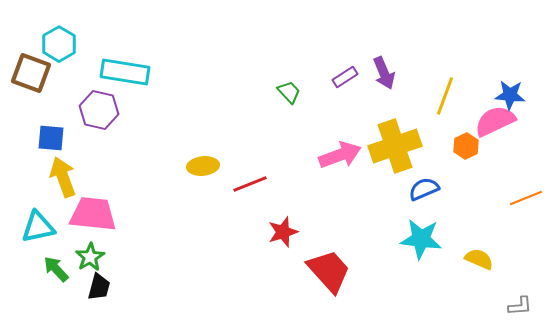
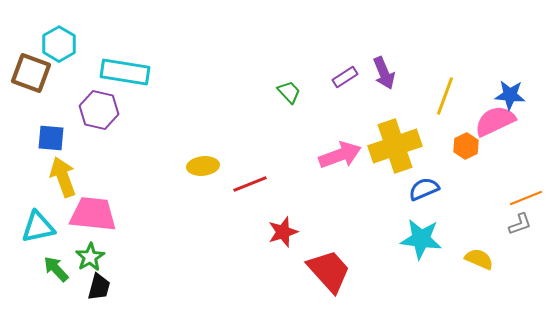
gray L-shape: moved 82 px up; rotated 15 degrees counterclockwise
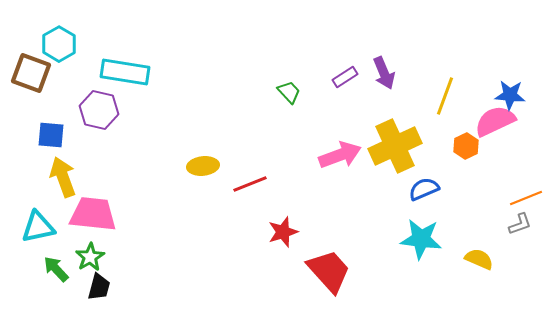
blue square: moved 3 px up
yellow cross: rotated 6 degrees counterclockwise
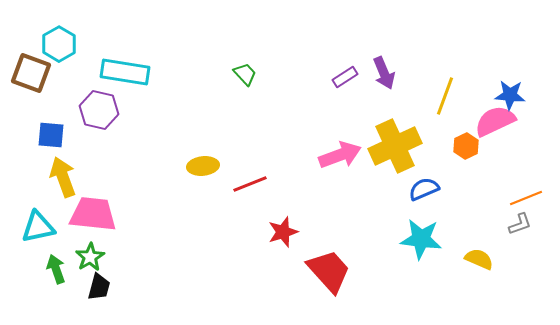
green trapezoid: moved 44 px left, 18 px up
green arrow: rotated 24 degrees clockwise
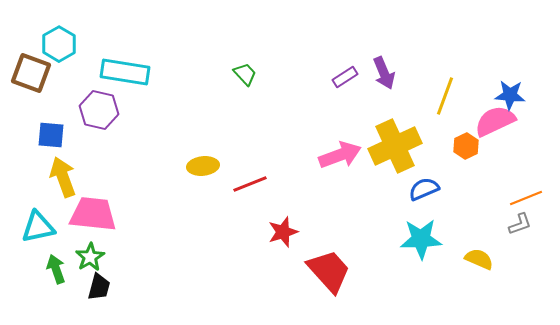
cyan star: rotated 9 degrees counterclockwise
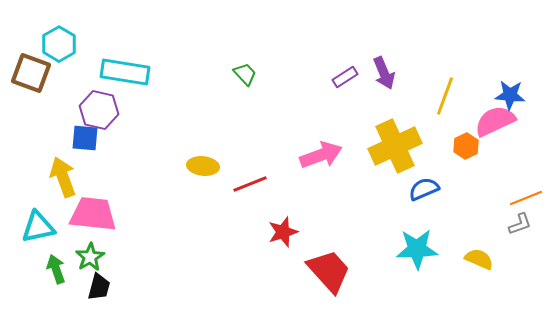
blue square: moved 34 px right, 3 px down
pink arrow: moved 19 px left
yellow ellipse: rotated 12 degrees clockwise
cyan star: moved 4 px left, 10 px down
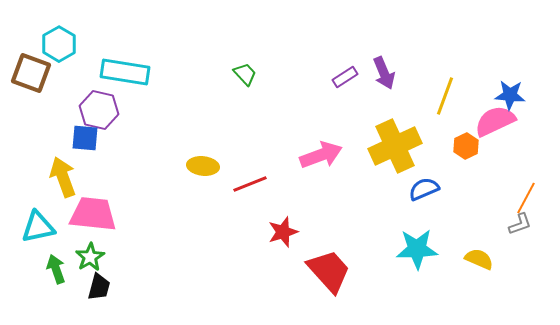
orange line: rotated 40 degrees counterclockwise
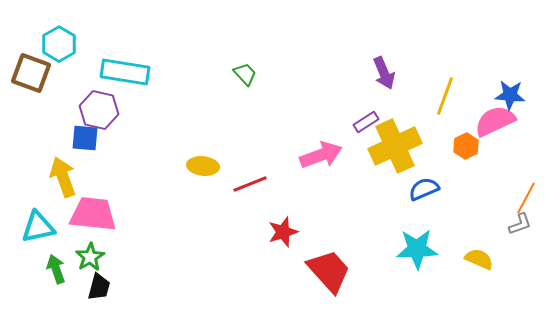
purple rectangle: moved 21 px right, 45 px down
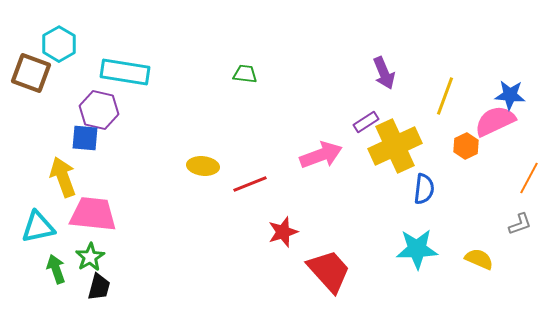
green trapezoid: rotated 40 degrees counterclockwise
blue semicircle: rotated 120 degrees clockwise
orange line: moved 3 px right, 20 px up
